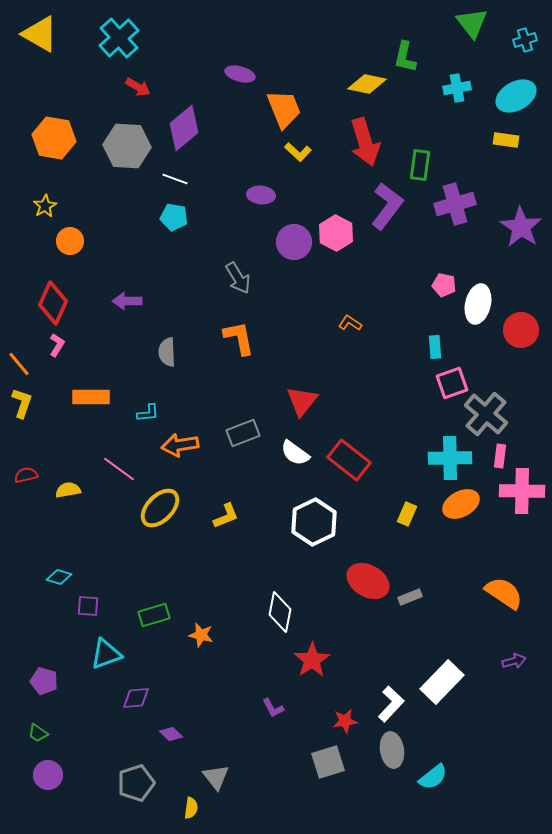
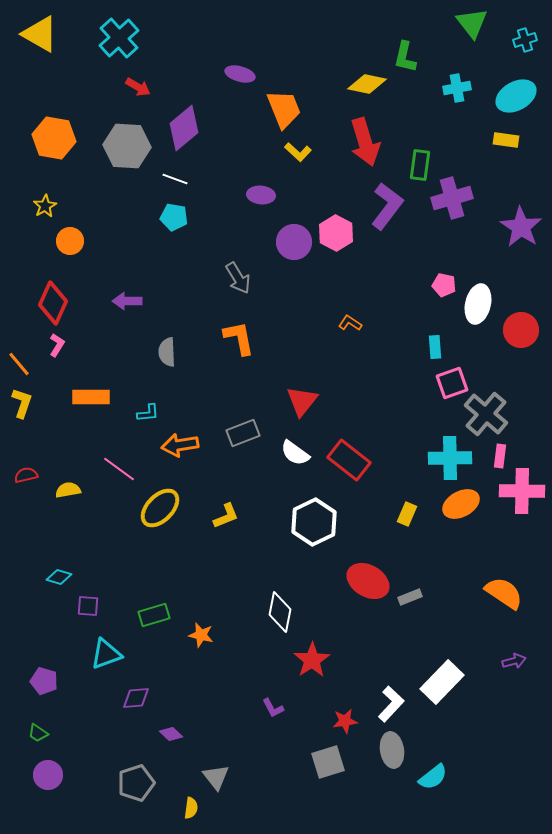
purple cross at (455, 204): moved 3 px left, 6 px up
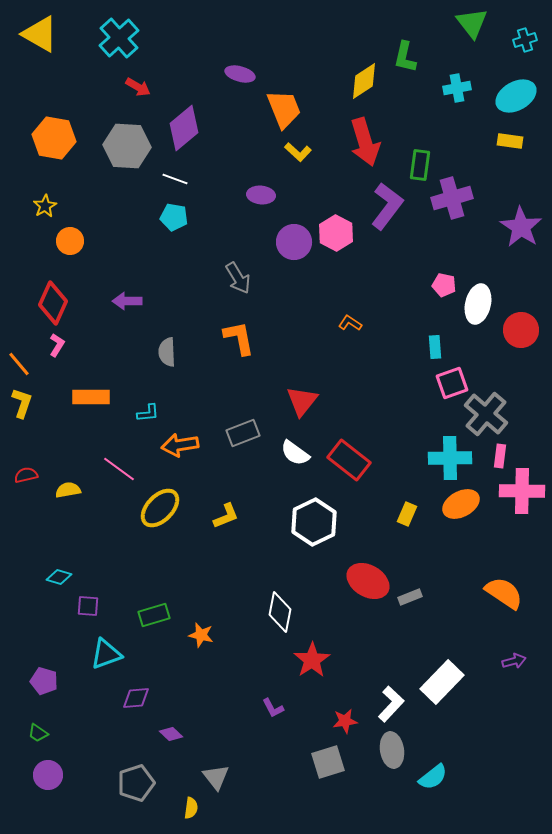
yellow diamond at (367, 84): moved 3 px left, 3 px up; rotated 45 degrees counterclockwise
yellow rectangle at (506, 140): moved 4 px right, 1 px down
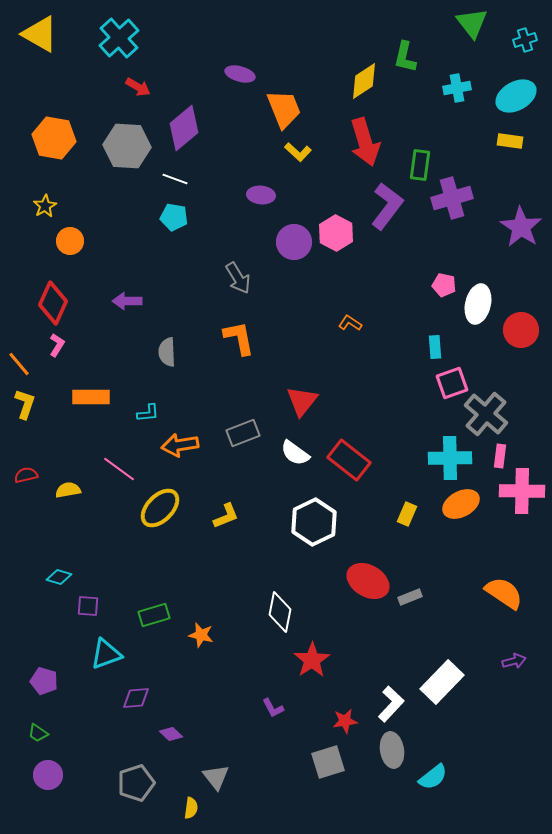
yellow L-shape at (22, 403): moved 3 px right, 1 px down
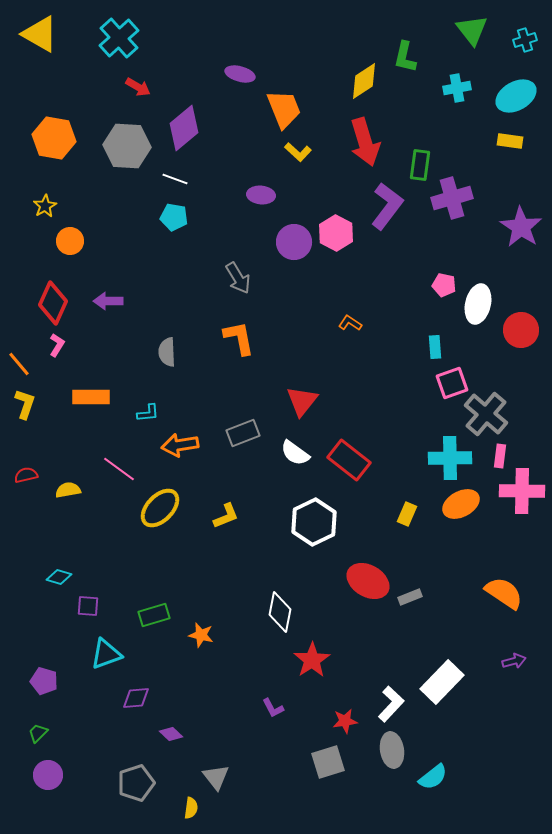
green triangle at (472, 23): moved 7 px down
purple arrow at (127, 301): moved 19 px left
green trapezoid at (38, 733): rotated 100 degrees clockwise
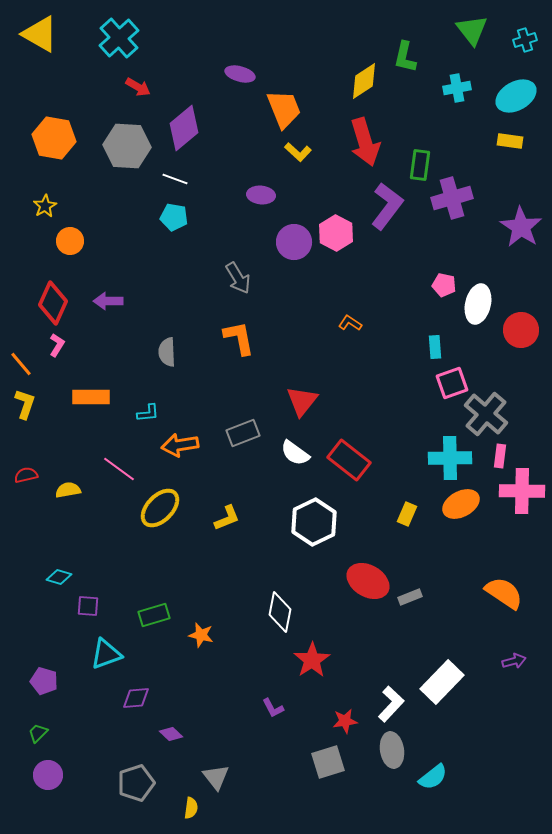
orange line at (19, 364): moved 2 px right
yellow L-shape at (226, 516): moved 1 px right, 2 px down
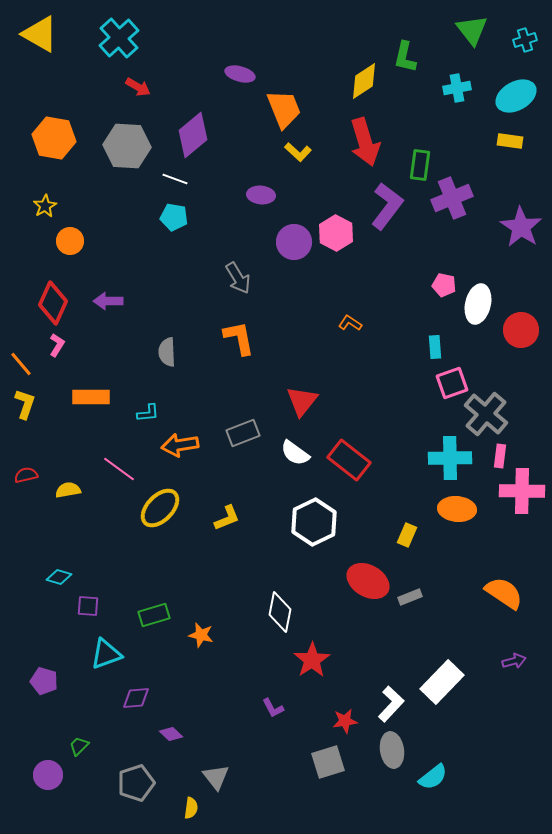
purple diamond at (184, 128): moved 9 px right, 7 px down
purple cross at (452, 198): rotated 6 degrees counterclockwise
orange ellipse at (461, 504): moved 4 px left, 5 px down; rotated 33 degrees clockwise
yellow rectangle at (407, 514): moved 21 px down
green trapezoid at (38, 733): moved 41 px right, 13 px down
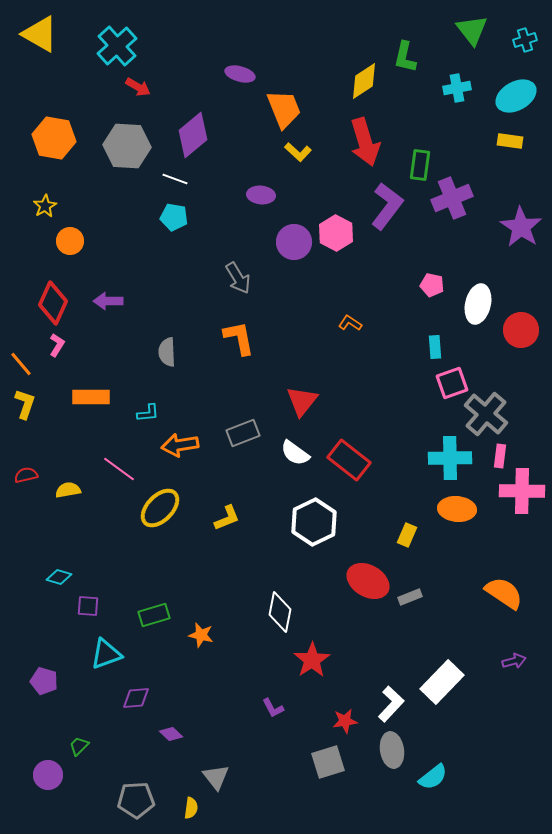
cyan cross at (119, 38): moved 2 px left, 8 px down
pink pentagon at (444, 285): moved 12 px left
gray pentagon at (136, 783): moved 17 px down; rotated 15 degrees clockwise
